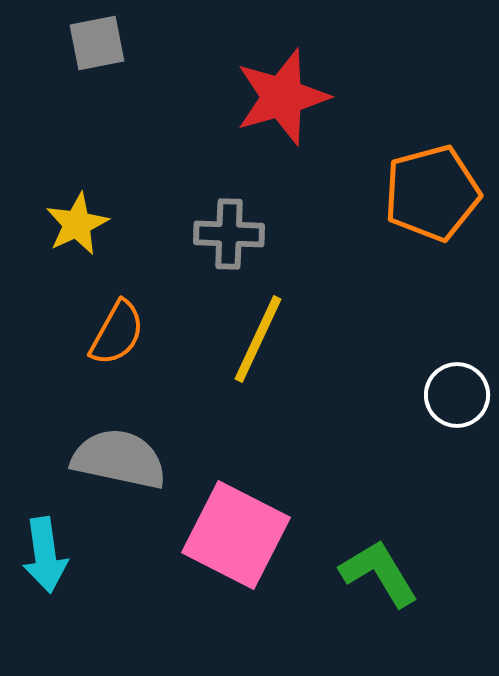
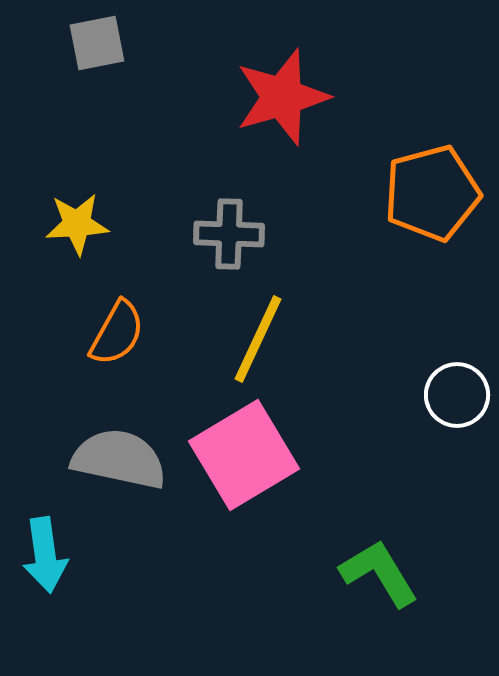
yellow star: rotated 22 degrees clockwise
pink square: moved 8 px right, 80 px up; rotated 32 degrees clockwise
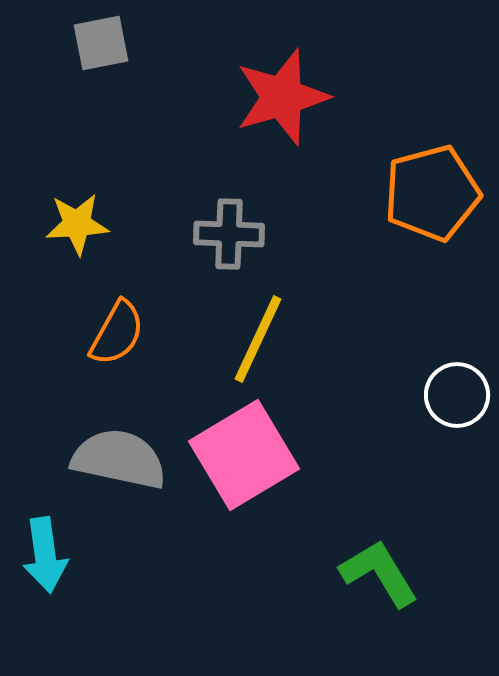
gray square: moved 4 px right
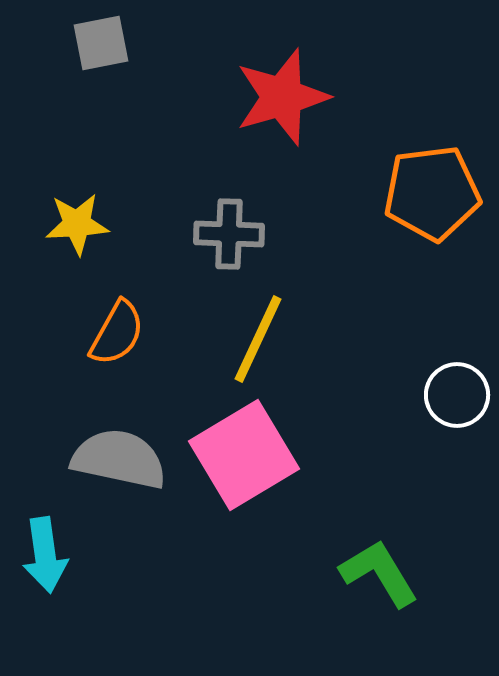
orange pentagon: rotated 8 degrees clockwise
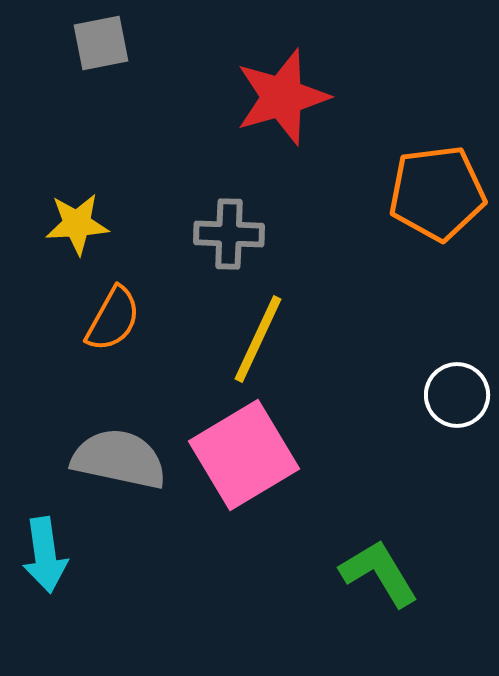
orange pentagon: moved 5 px right
orange semicircle: moved 4 px left, 14 px up
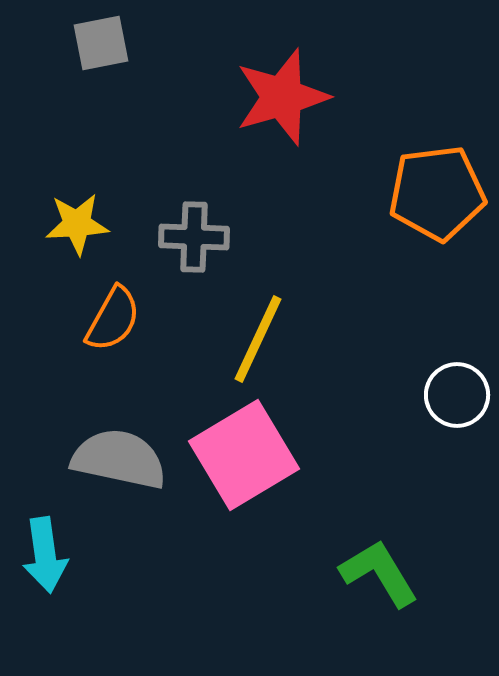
gray cross: moved 35 px left, 3 px down
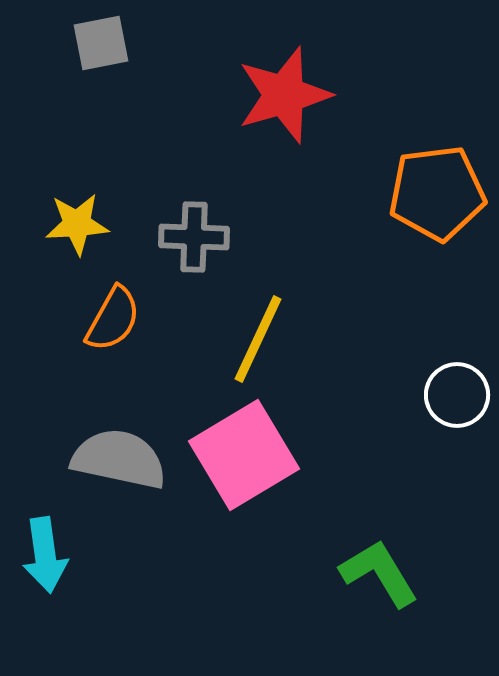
red star: moved 2 px right, 2 px up
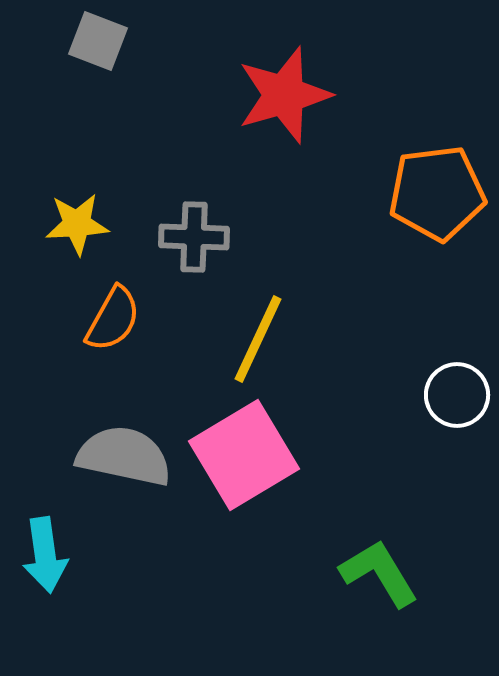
gray square: moved 3 px left, 2 px up; rotated 32 degrees clockwise
gray semicircle: moved 5 px right, 3 px up
